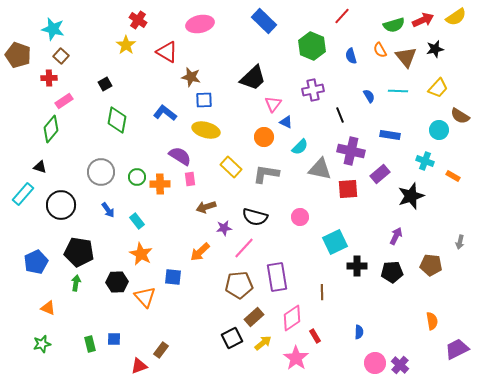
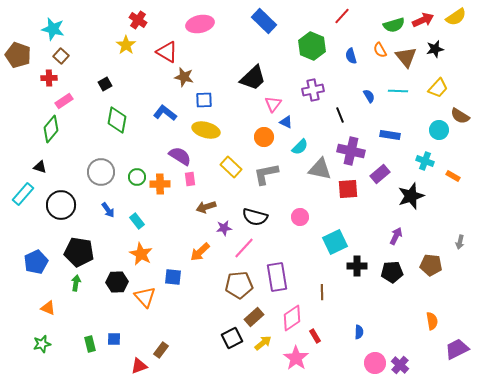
brown star at (191, 77): moved 7 px left
gray L-shape at (266, 174): rotated 20 degrees counterclockwise
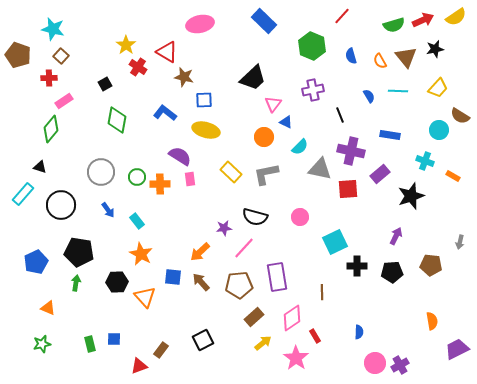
red cross at (138, 20): moved 47 px down
orange semicircle at (380, 50): moved 11 px down
yellow rectangle at (231, 167): moved 5 px down
brown arrow at (206, 207): moved 5 px left, 75 px down; rotated 66 degrees clockwise
black square at (232, 338): moved 29 px left, 2 px down
purple cross at (400, 365): rotated 18 degrees clockwise
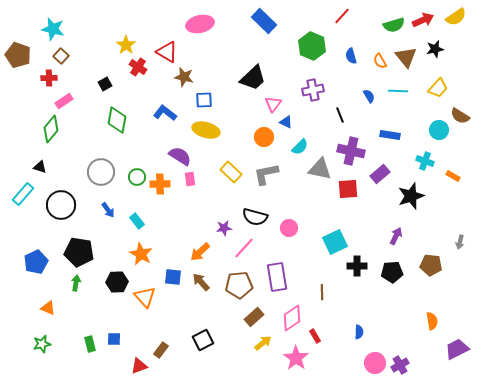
pink circle at (300, 217): moved 11 px left, 11 px down
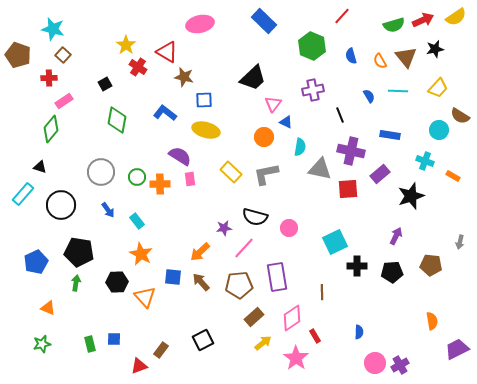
brown square at (61, 56): moved 2 px right, 1 px up
cyan semicircle at (300, 147): rotated 36 degrees counterclockwise
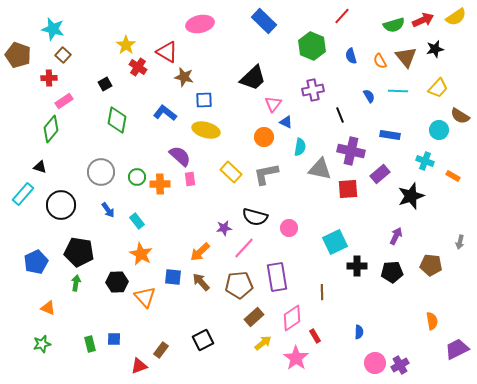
purple semicircle at (180, 156): rotated 10 degrees clockwise
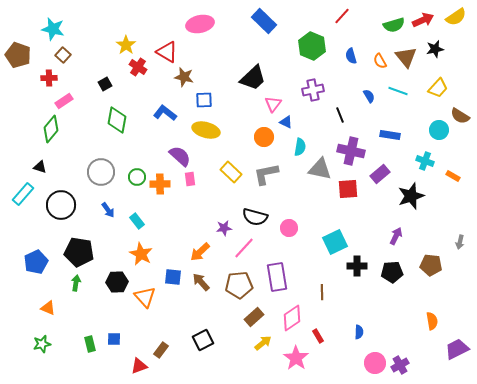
cyan line at (398, 91): rotated 18 degrees clockwise
red rectangle at (315, 336): moved 3 px right
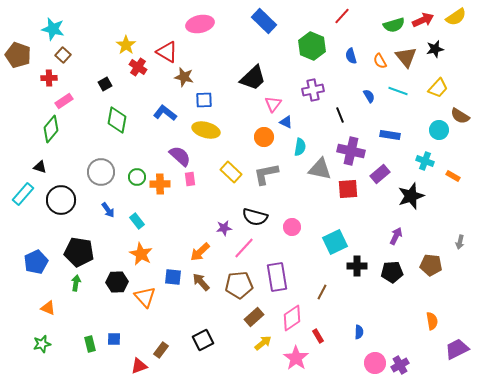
black circle at (61, 205): moved 5 px up
pink circle at (289, 228): moved 3 px right, 1 px up
brown line at (322, 292): rotated 28 degrees clockwise
